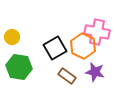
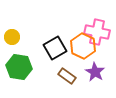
purple star: rotated 18 degrees clockwise
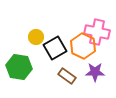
yellow circle: moved 24 px right
purple star: rotated 30 degrees counterclockwise
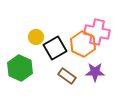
orange hexagon: moved 2 px up
green hexagon: moved 1 px right, 1 px down; rotated 15 degrees clockwise
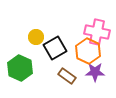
orange hexagon: moved 5 px right, 7 px down
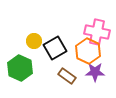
yellow circle: moved 2 px left, 4 px down
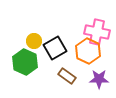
green hexagon: moved 5 px right, 6 px up
purple star: moved 4 px right, 7 px down
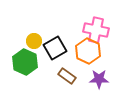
pink cross: moved 1 px left, 2 px up
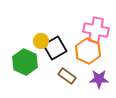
yellow circle: moved 7 px right
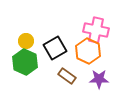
yellow circle: moved 15 px left
